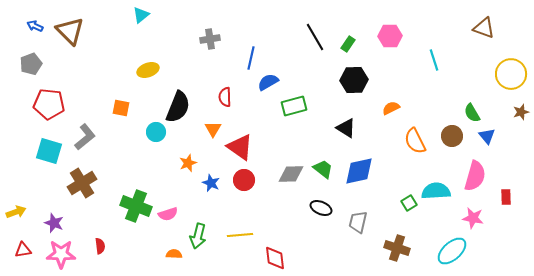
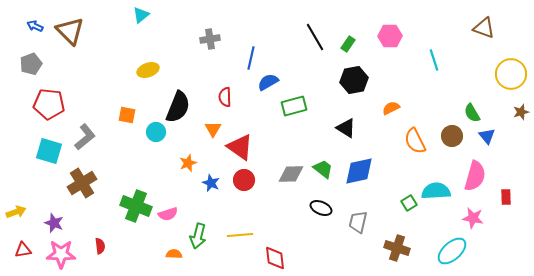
black hexagon at (354, 80): rotated 8 degrees counterclockwise
orange square at (121, 108): moved 6 px right, 7 px down
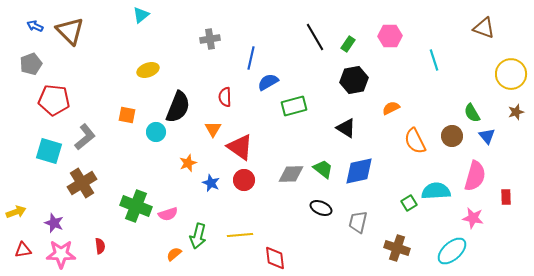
red pentagon at (49, 104): moved 5 px right, 4 px up
brown star at (521, 112): moved 5 px left
orange semicircle at (174, 254): rotated 42 degrees counterclockwise
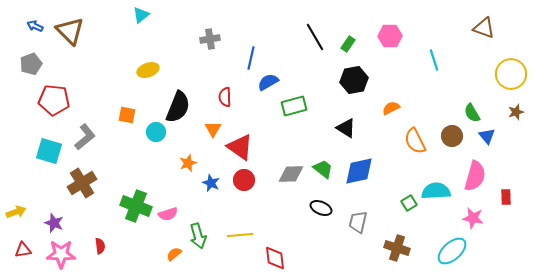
green arrow at (198, 236): rotated 30 degrees counterclockwise
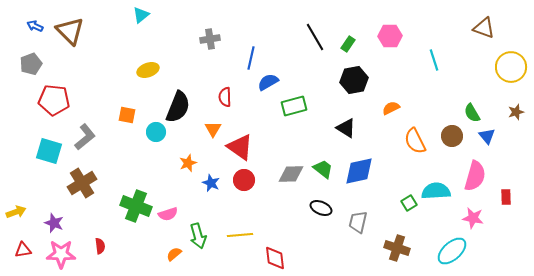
yellow circle at (511, 74): moved 7 px up
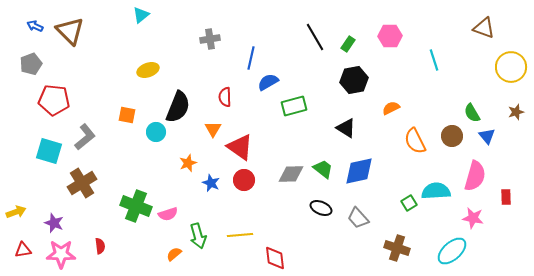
gray trapezoid at (358, 222): moved 4 px up; rotated 55 degrees counterclockwise
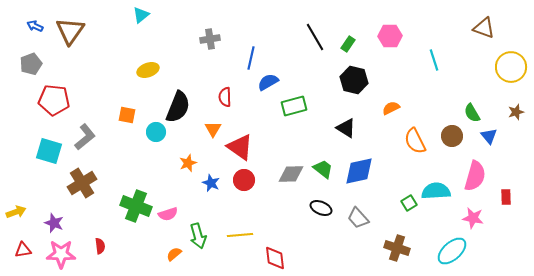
brown triangle at (70, 31): rotated 20 degrees clockwise
black hexagon at (354, 80): rotated 24 degrees clockwise
blue triangle at (487, 136): moved 2 px right
